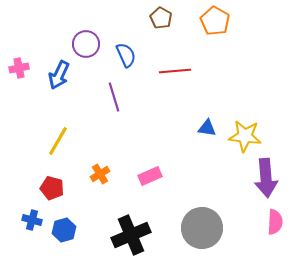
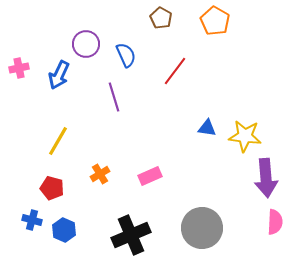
red line: rotated 48 degrees counterclockwise
blue hexagon: rotated 20 degrees counterclockwise
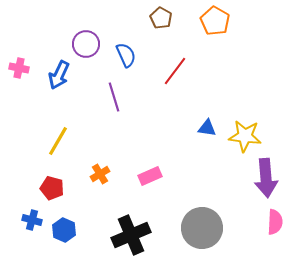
pink cross: rotated 24 degrees clockwise
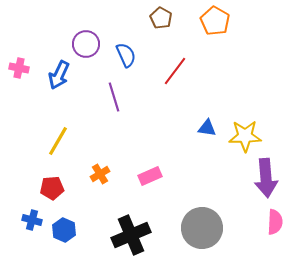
yellow star: rotated 8 degrees counterclockwise
red pentagon: rotated 20 degrees counterclockwise
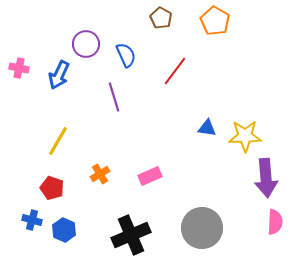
red pentagon: rotated 25 degrees clockwise
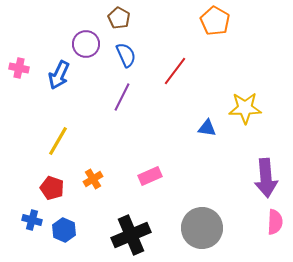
brown pentagon: moved 42 px left
purple line: moved 8 px right; rotated 44 degrees clockwise
yellow star: moved 28 px up
orange cross: moved 7 px left, 5 px down
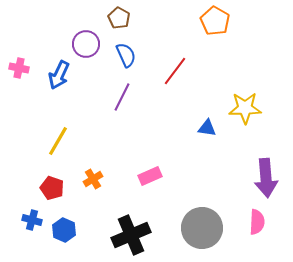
pink semicircle: moved 18 px left
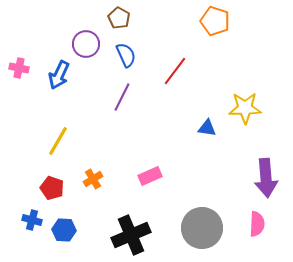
orange pentagon: rotated 12 degrees counterclockwise
pink semicircle: moved 2 px down
blue hexagon: rotated 20 degrees counterclockwise
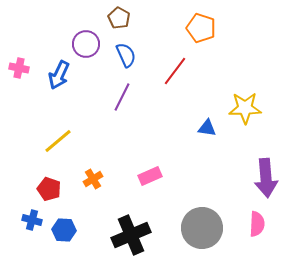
orange pentagon: moved 14 px left, 7 px down
yellow line: rotated 20 degrees clockwise
red pentagon: moved 3 px left, 1 px down
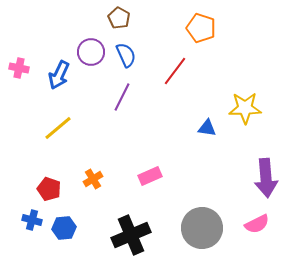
purple circle: moved 5 px right, 8 px down
yellow line: moved 13 px up
pink semicircle: rotated 60 degrees clockwise
blue hexagon: moved 2 px up; rotated 10 degrees counterclockwise
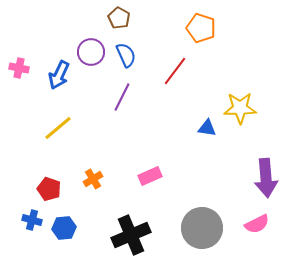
yellow star: moved 5 px left
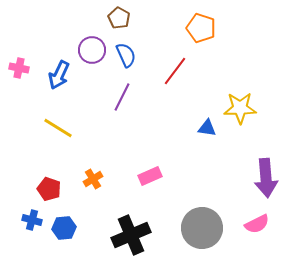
purple circle: moved 1 px right, 2 px up
yellow line: rotated 72 degrees clockwise
